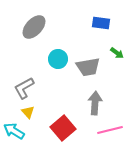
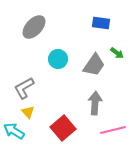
gray trapezoid: moved 6 px right, 2 px up; rotated 45 degrees counterclockwise
pink line: moved 3 px right
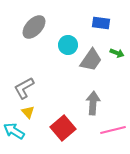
green arrow: rotated 16 degrees counterclockwise
cyan circle: moved 10 px right, 14 px up
gray trapezoid: moved 3 px left, 5 px up
gray arrow: moved 2 px left
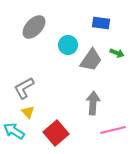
red square: moved 7 px left, 5 px down
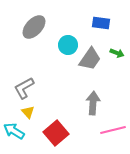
gray trapezoid: moved 1 px left, 1 px up
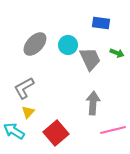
gray ellipse: moved 1 px right, 17 px down
gray trapezoid: rotated 60 degrees counterclockwise
yellow triangle: rotated 24 degrees clockwise
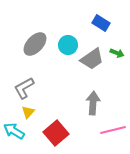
blue rectangle: rotated 24 degrees clockwise
gray trapezoid: moved 2 px right; rotated 80 degrees clockwise
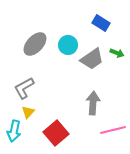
cyan arrow: rotated 110 degrees counterclockwise
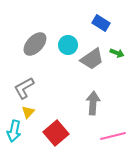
pink line: moved 6 px down
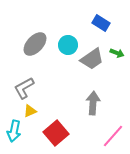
yellow triangle: moved 2 px right, 1 px up; rotated 24 degrees clockwise
pink line: rotated 35 degrees counterclockwise
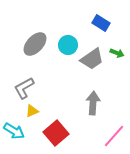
yellow triangle: moved 2 px right
cyan arrow: rotated 70 degrees counterclockwise
pink line: moved 1 px right
